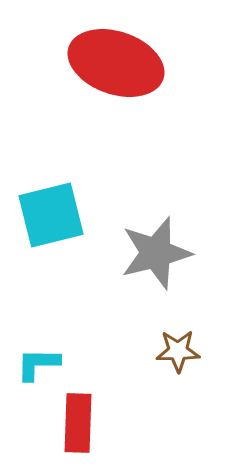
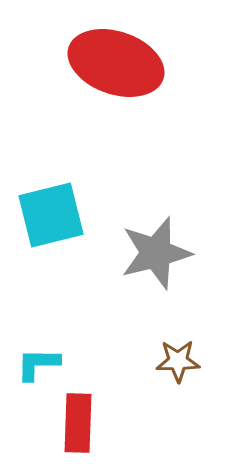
brown star: moved 10 px down
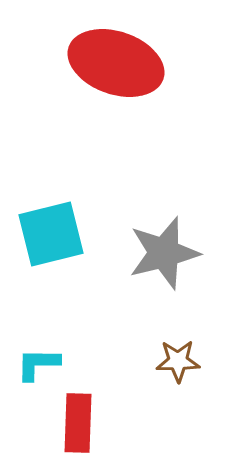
cyan square: moved 19 px down
gray star: moved 8 px right
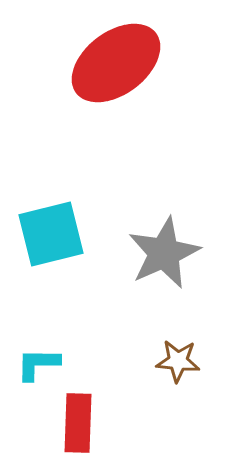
red ellipse: rotated 56 degrees counterclockwise
gray star: rotated 10 degrees counterclockwise
brown star: rotated 6 degrees clockwise
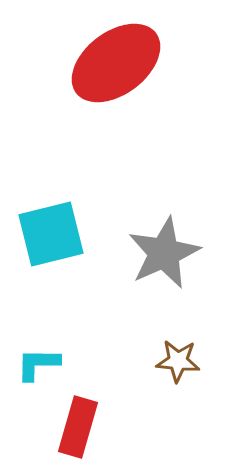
red rectangle: moved 4 px down; rotated 14 degrees clockwise
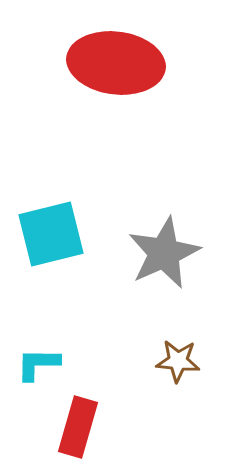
red ellipse: rotated 44 degrees clockwise
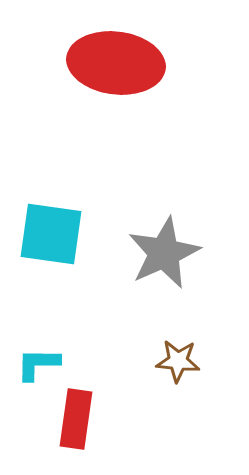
cyan square: rotated 22 degrees clockwise
red rectangle: moved 2 px left, 8 px up; rotated 8 degrees counterclockwise
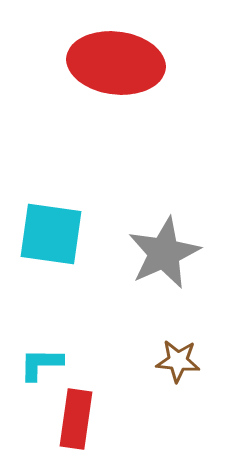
cyan L-shape: moved 3 px right
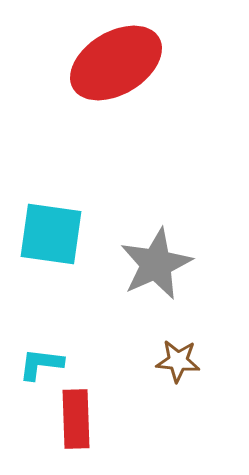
red ellipse: rotated 38 degrees counterclockwise
gray star: moved 8 px left, 11 px down
cyan L-shape: rotated 6 degrees clockwise
red rectangle: rotated 10 degrees counterclockwise
